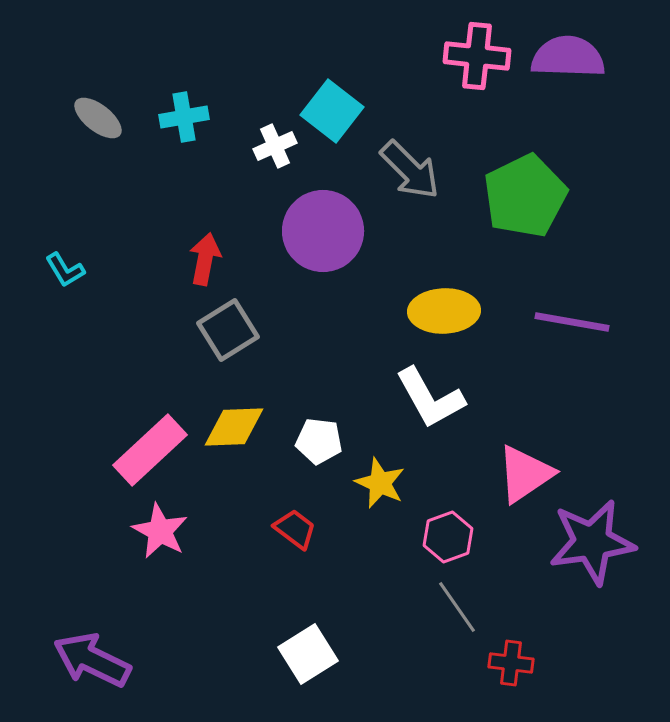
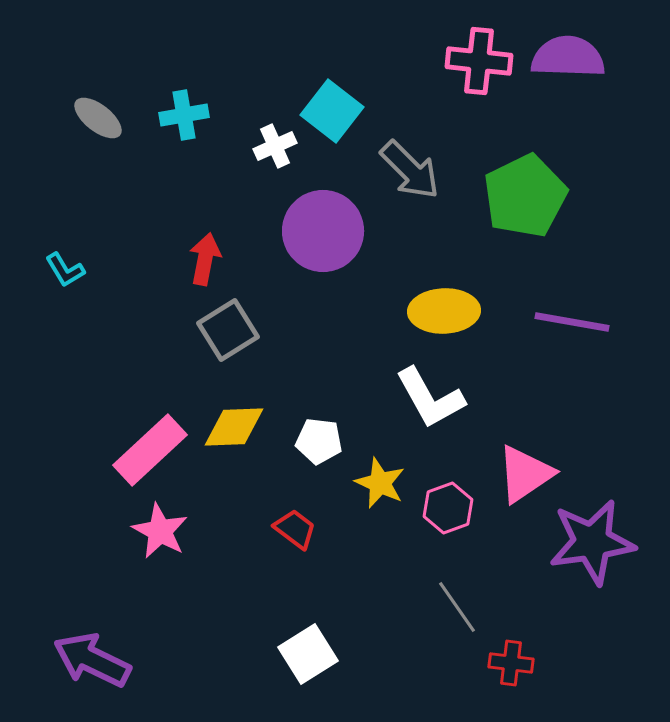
pink cross: moved 2 px right, 5 px down
cyan cross: moved 2 px up
pink hexagon: moved 29 px up
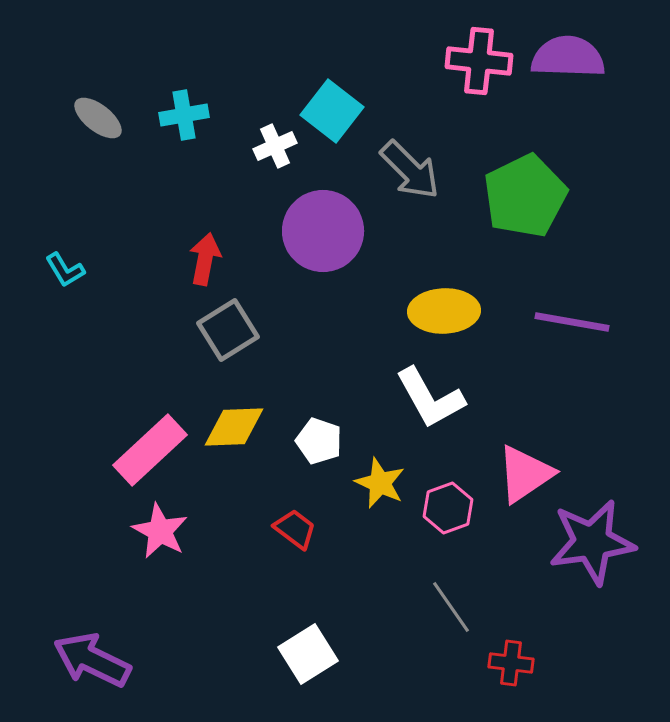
white pentagon: rotated 12 degrees clockwise
gray line: moved 6 px left
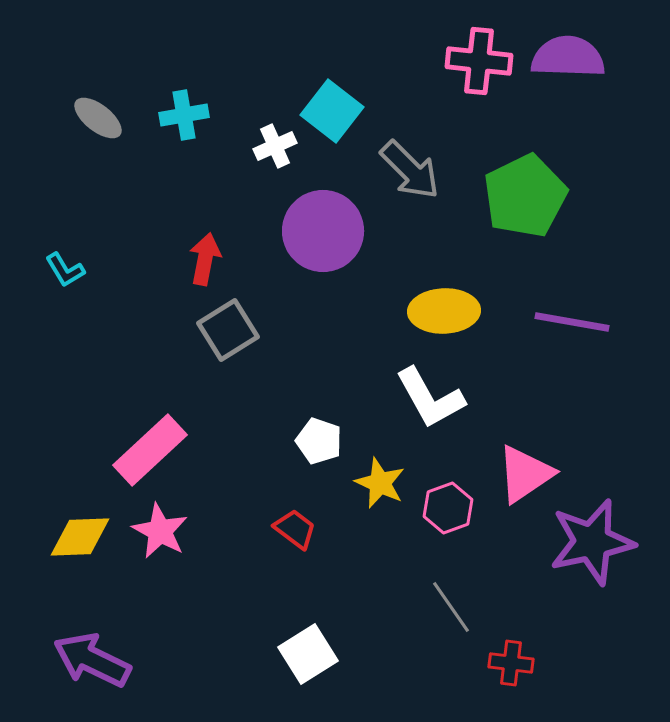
yellow diamond: moved 154 px left, 110 px down
purple star: rotated 4 degrees counterclockwise
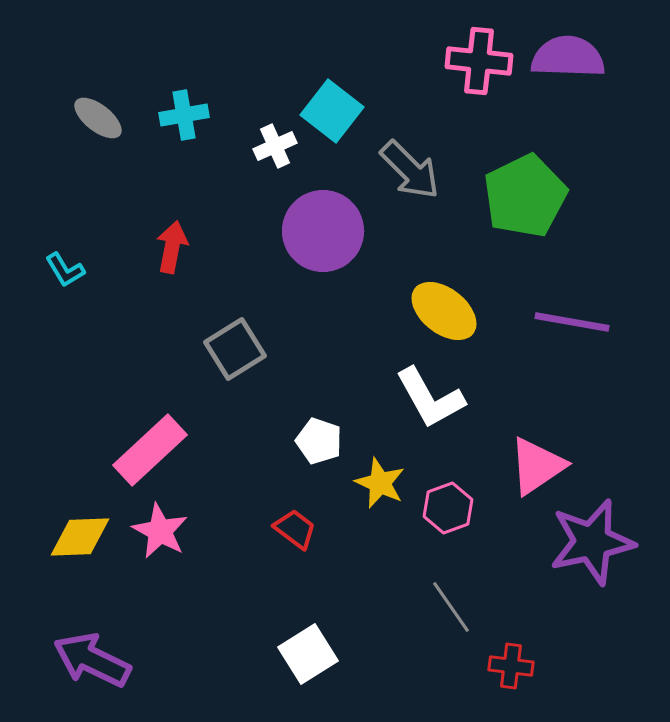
red arrow: moved 33 px left, 12 px up
yellow ellipse: rotated 40 degrees clockwise
gray square: moved 7 px right, 19 px down
pink triangle: moved 12 px right, 8 px up
red cross: moved 3 px down
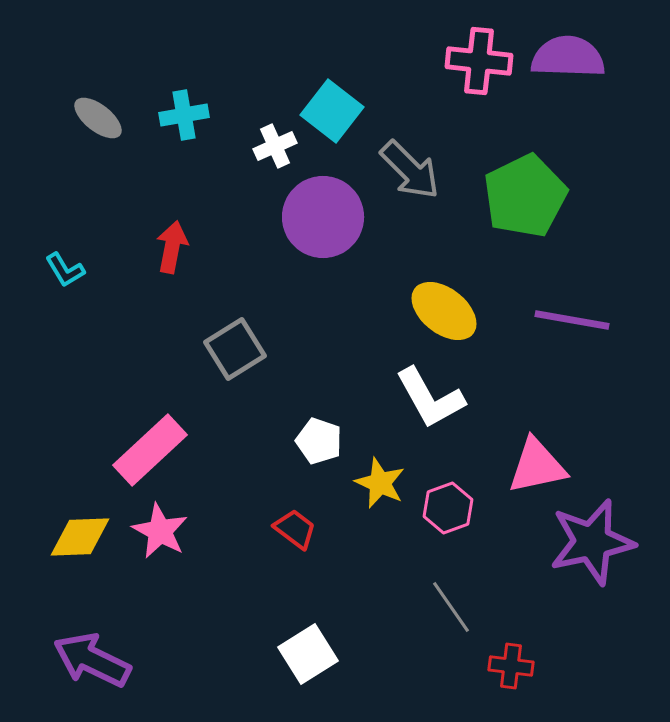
purple circle: moved 14 px up
purple line: moved 2 px up
pink triangle: rotated 22 degrees clockwise
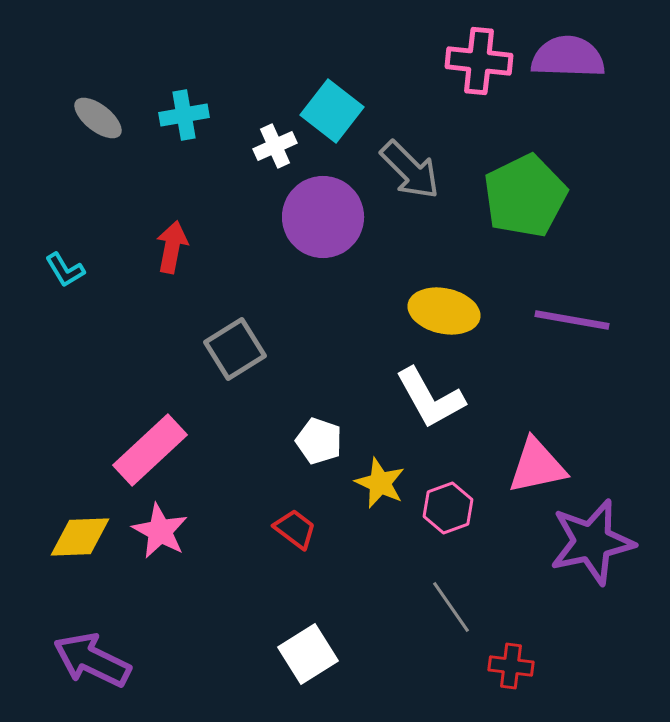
yellow ellipse: rotated 26 degrees counterclockwise
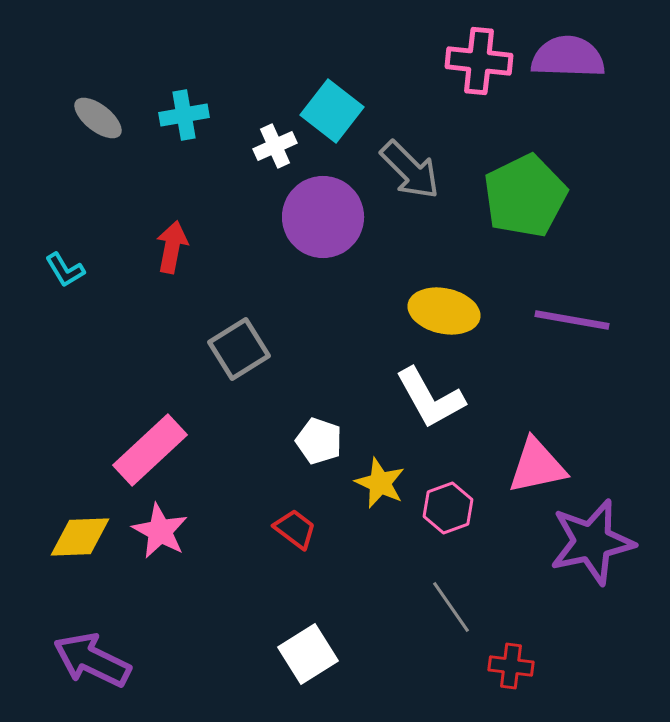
gray square: moved 4 px right
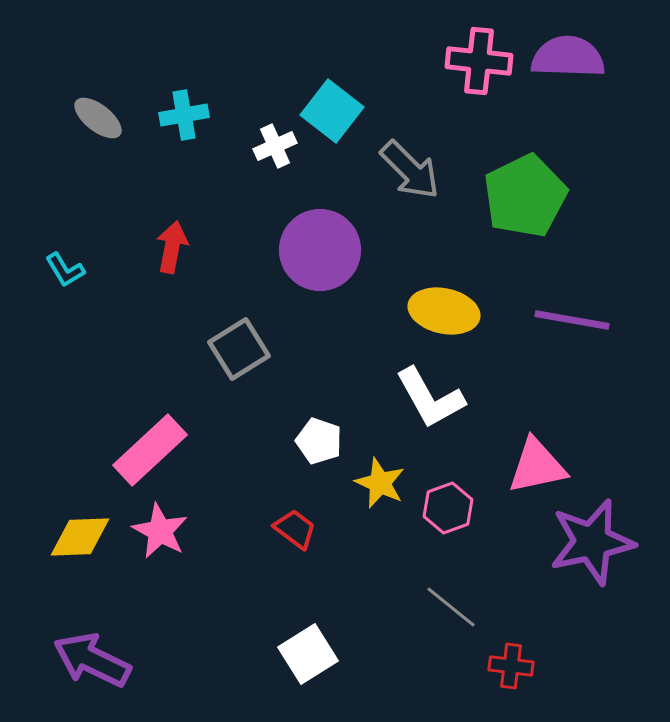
purple circle: moved 3 px left, 33 px down
gray line: rotated 16 degrees counterclockwise
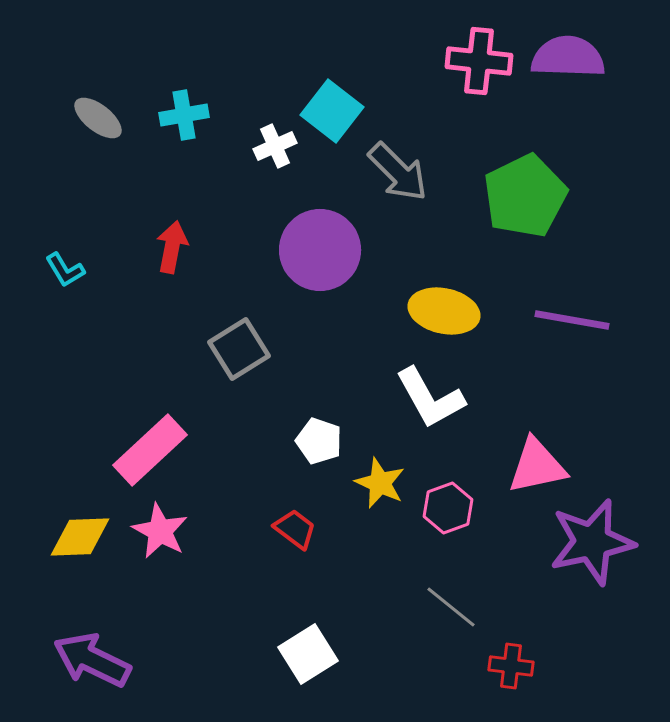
gray arrow: moved 12 px left, 2 px down
